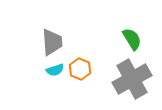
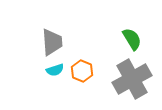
orange hexagon: moved 2 px right, 2 px down
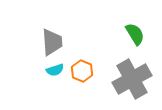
green semicircle: moved 3 px right, 5 px up
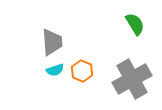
green semicircle: moved 10 px up
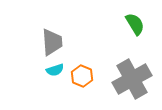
orange hexagon: moved 5 px down
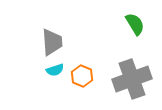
gray cross: rotated 9 degrees clockwise
